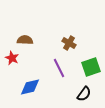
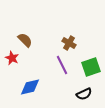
brown semicircle: rotated 42 degrees clockwise
purple line: moved 3 px right, 3 px up
black semicircle: rotated 28 degrees clockwise
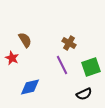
brown semicircle: rotated 14 degrees clockwise
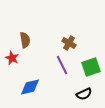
brown semicircle: rotated 21 degrees clockwise
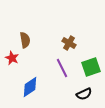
purple line: moved 3 px down
blue diamond: rotated 20 degrees counterclockwise
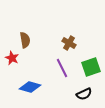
blue diamond: rotated 50 degrees clockwise
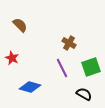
brown semicircle: moved 5 px left, 15 px up; rotated 35 degrees counterclockwise
black semicircle: rotated 126 degrees counterclockwise
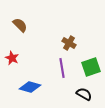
purple line: rotated 18 degrees clockwise
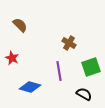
purple line: moved 3 px left, 3 px down
